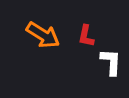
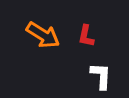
white L-shape: moved 10 px left, 14 px down
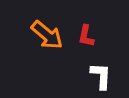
orange arrow: moved 4 px right; rotated 8 degrees clockwise
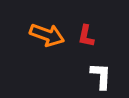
orange arrow: rotated 20 degrees counterclockwise
